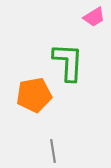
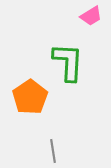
pink trapezoid: moved 3 px left, 1 px up
orange pentagon: moved 4 px left, 2 px down; rotated 24 degrees counterclockwise
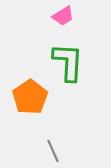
pink trapezoid: moved 28 px left
gray line: rotated 15 degrees counterclockwise
